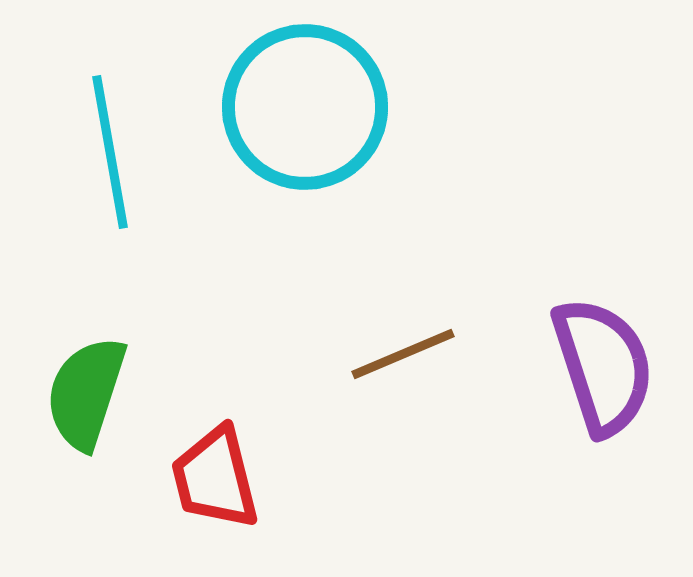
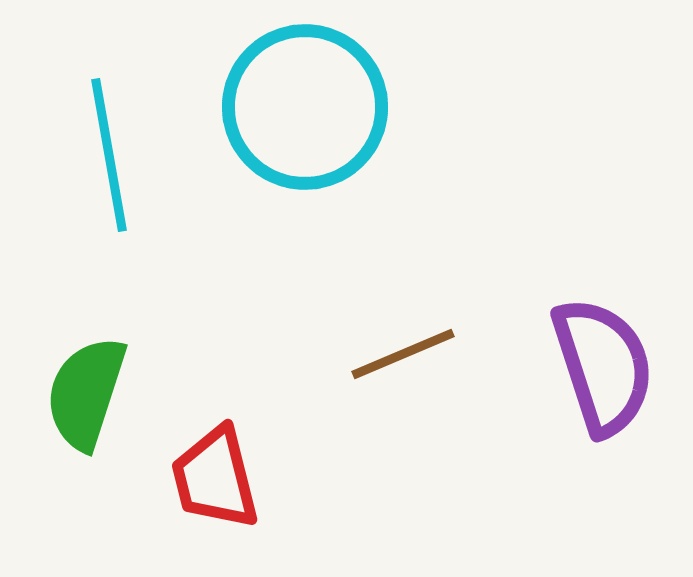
cyan line: moved 1 px left, 3 px down
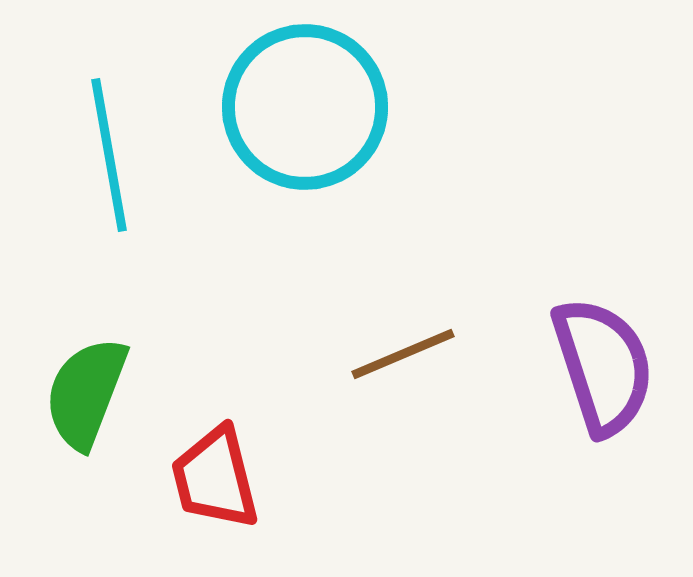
green semicircle: rotated 3 degrees clockwise
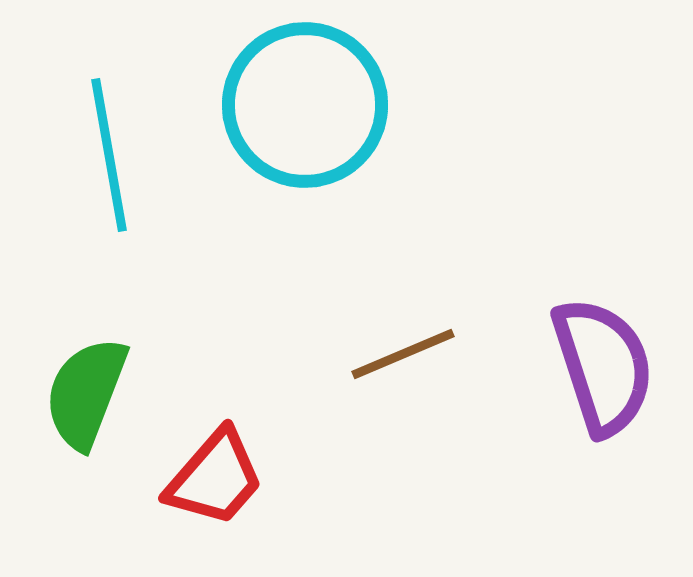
cyan circle: moved 2 px up
red trapezoid: rotated 125 degrees counterclockwise
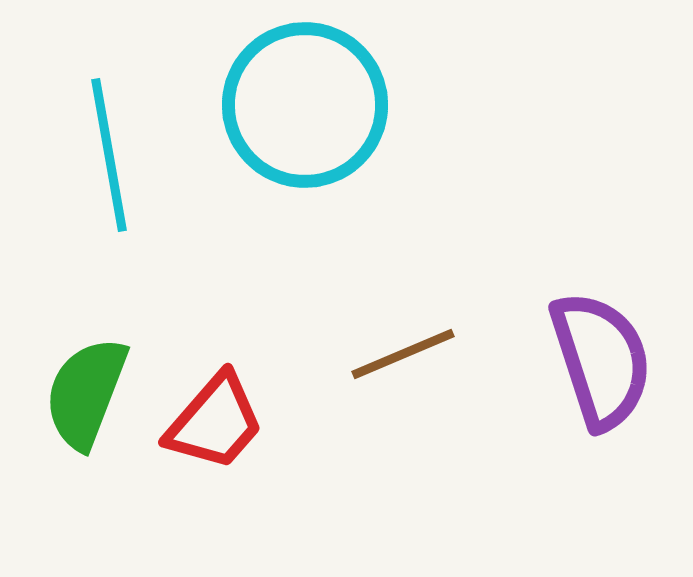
purple semicircle: moved 2 px left, 6 px up
red trapezoid: moved 56 px up
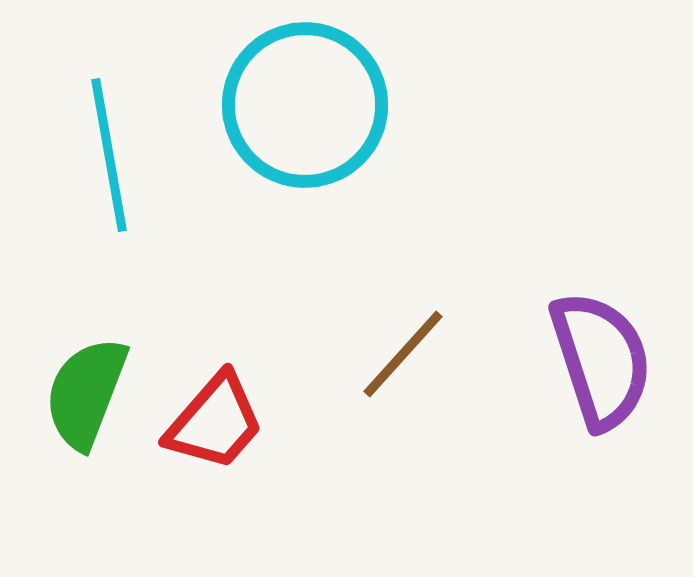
brown line: rotated 25 degrees counterclockwise
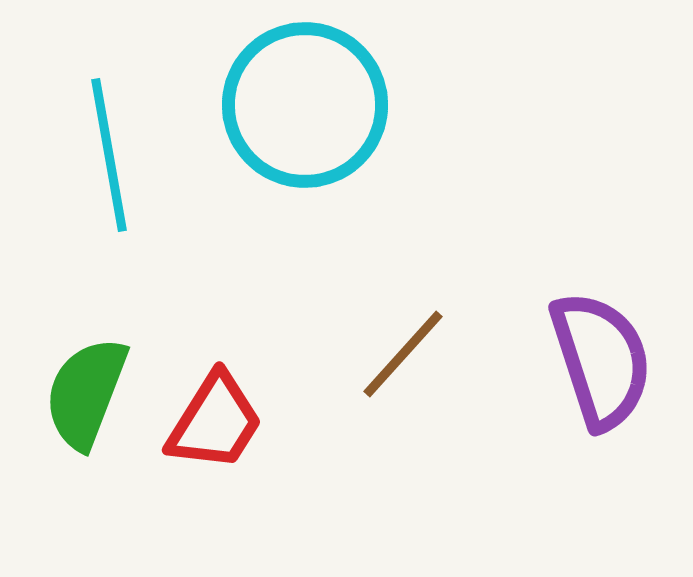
red trapezoid: rotated 9 degrees counterclockwise
